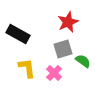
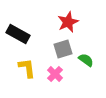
green semicircle: moved 3 px right, 1 px up
pink cross: moved 1 px right, 1 px down
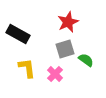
gray square: moved 2 px right
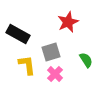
gray square: moved 14 px left, 3 px down
green semicircle: rotated 21 degrees clockwise
yellow L-shape: moved 3 px up
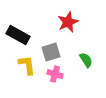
black rectangle: moved 1 px down
pink cross: rotated 28 degrees counterclockwise
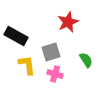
black rectangle: moved 2 px left, 1 px down
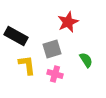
gray square: moved 1 px right, 3 px up
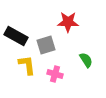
red star: rotated 25 degrees clockwise
gray square: moved 6 px left, 4 px up
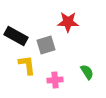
green semicircle: moved 1 px right, 12 px down
pink cross: moved 6 px down; rotated 21 degrees counterclockwise
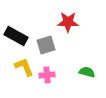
yellow L-shape: moved 3 px left, 2 px down; rotated 15 degrees counterclockwise
green semicircle: rotated 42 degrees counterclockwise
pink cross: moved 8 px left, 5 px up
